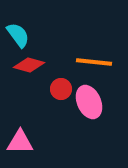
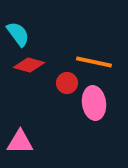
cyan semicircle: moved 1 px up
orange line: rotated 6 degrees clockwise
red circle: moved 6 px right, 6 px up
pink ellipse: moved 5 px right, 1 px down; rotated 16 degrees clockwise
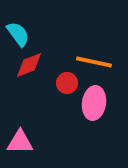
red diamond: rotated 36 degrees counterclockwise
pink ellipse: rotated 16 degrees clockwise
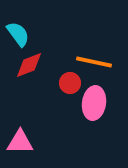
red circle: moved 3 px right
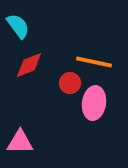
cyan semicircle: moved 8 px up
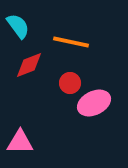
orange line: moved 23 px left, 20 px up
pink ellipse: rotated 56 degrees clockwise
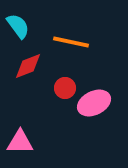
red diamond: moved 1 px left, 1 px down
red circle: moved 5 px left, 5 px down
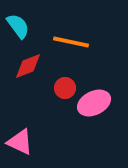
pink triangle: rotated 24 degrees clockwise
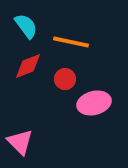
cyan semicircle: moved 8 px right
red circle: moved 9 px up
pink ellipse: rotated 12 degrees clockwise
pink triangle: rotated 20 degrees clockwise
